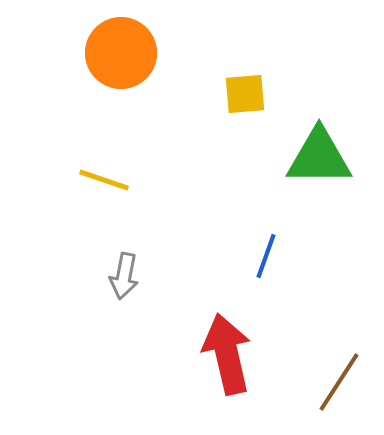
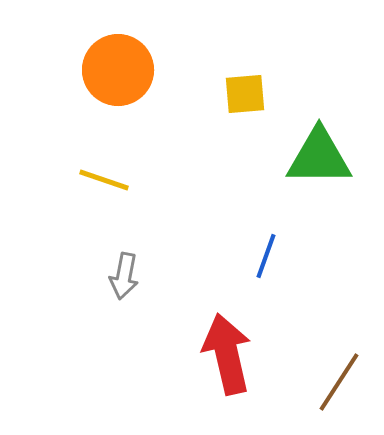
orange circle: moved 3 px left, 17 px down
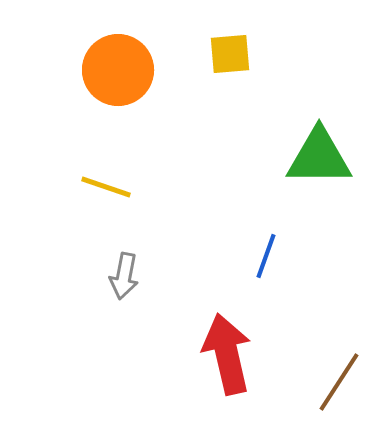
yellow square: moved 15 px left, 40 px up
yellow line: moved 2 px right, 7 px down
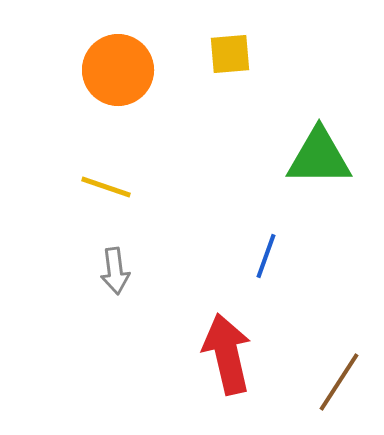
gray arrow: moved 9 px left, 5 px up; rotated 18 degrees counterclockwise
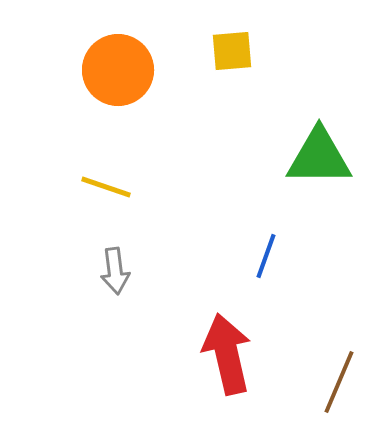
yellow square: moved 2 px right, 3 px up
brown line: rotated 10 degrees counterclockwise
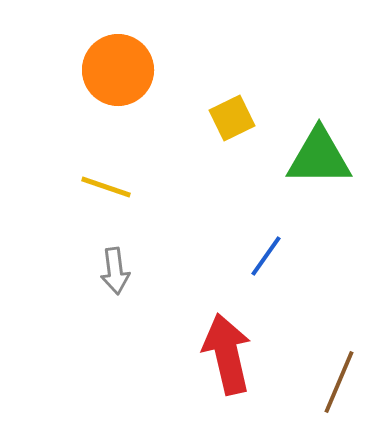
yellow square: moved 67 px down; rotated 21 degrees counterclockwise
blue line: rotated 15 degrees clockwise
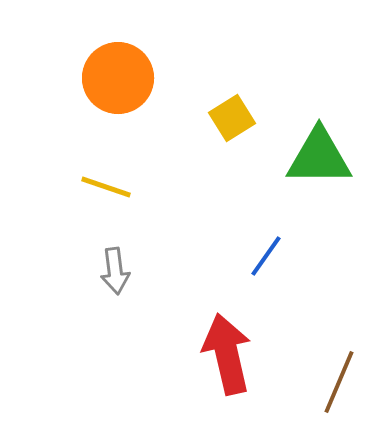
orange circle: moved 8 px down
yellow square: rotated 6 degrees counterclockwise
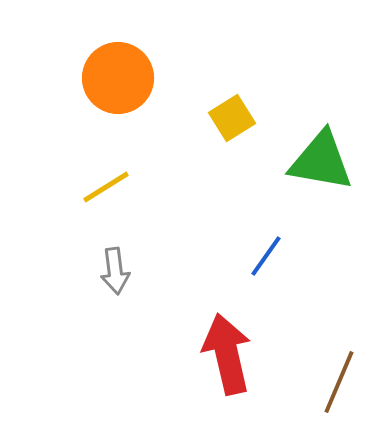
green triangle: moved 2 px right, 4 px down; rotated 10 degrees clockwise
yellow line: rotated 51 degrees counterclockwise
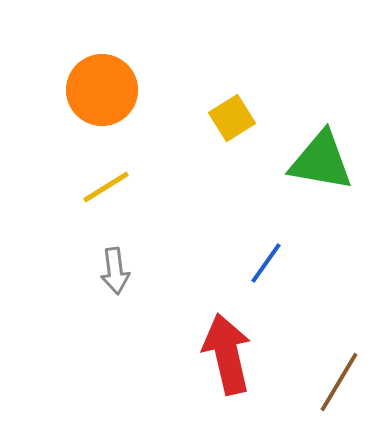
orange circle: moved 16 px left, 12 px down
blue line: moved 7 px down
brown line: rotated 8 degrees clockwise
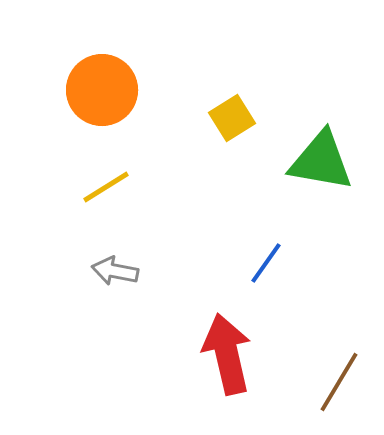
gray arrow: rotated 108 degrees clockwise
